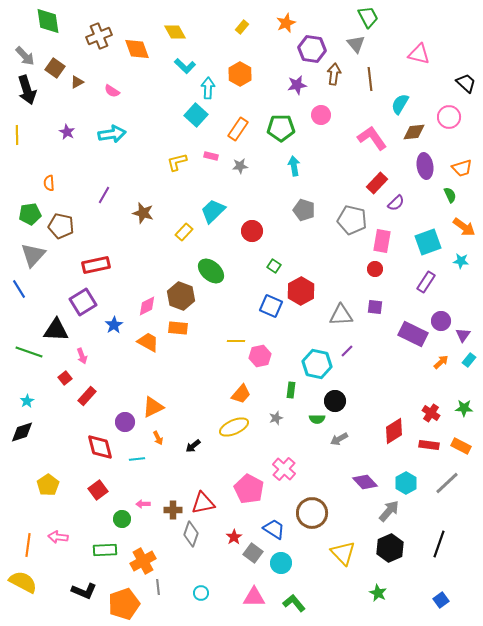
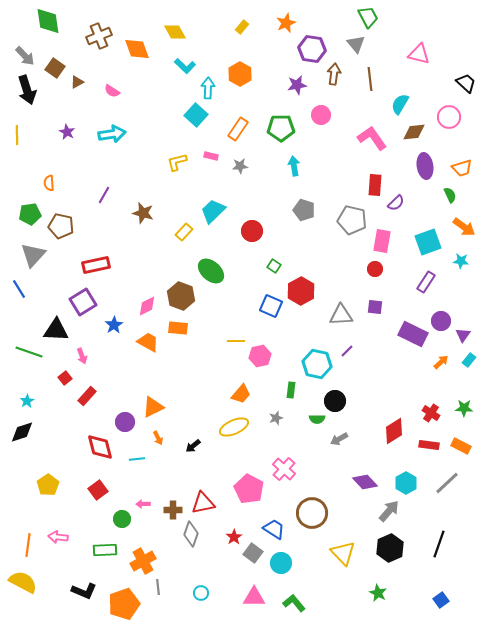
red rectangle at (377, 183): moved 2 px left, 2 px down; rotated 40 degrees counterclockwise
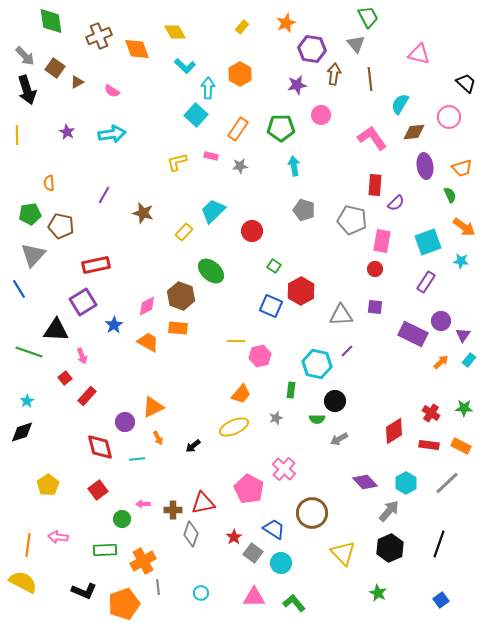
green diamond at (48, 21): moved 3 px right
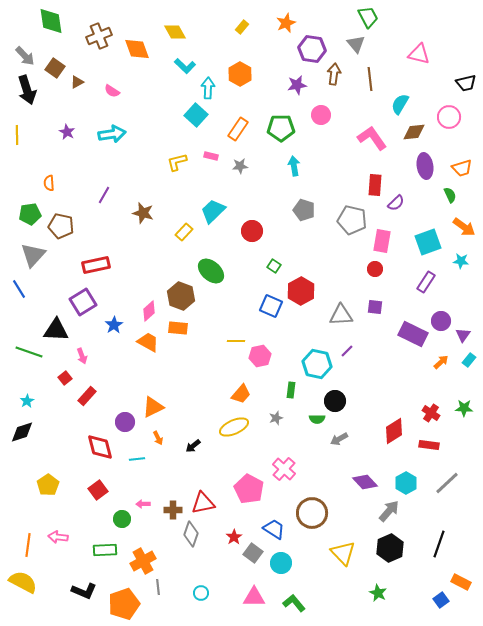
black trapezoid at (466, 83): rotated 125 degrees clockwise
pink diamond at (147, 306): moved 2 px right, 5 px down; rotated 15 degrees counterclockwise
orange rectangle at (461, 446): moved 136 px down
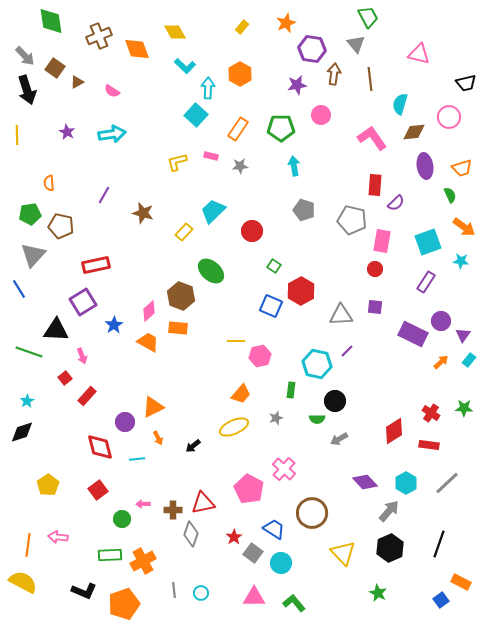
cyan semicircle at (400, 104): rotated 15 degrees counterclockwise
green rectangle at (105, 550): moved 5 px right, 5 px down
gray line at (158, 587): moved 16 px right, 3 px down
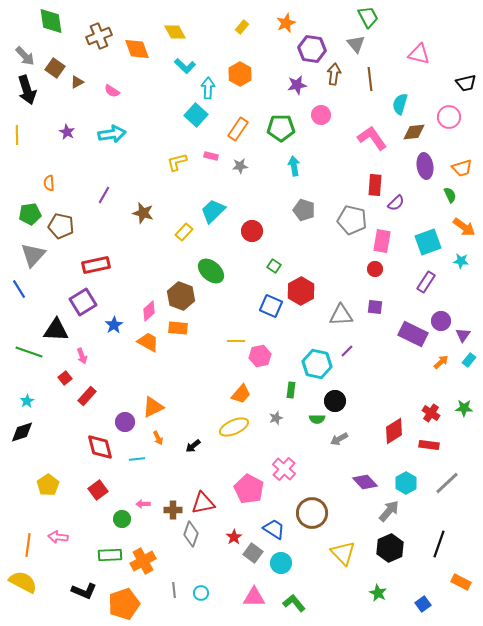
blue square at (441, 600): moved 18 px left, 4 px down
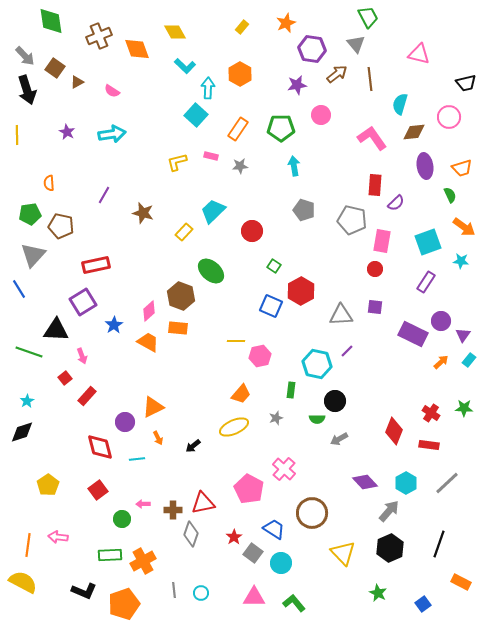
brown arrow at (334, 74): moved 3 px right; rotated 45 degrees clockwise
red diamond at (394, 431): rotated 36 degrees counterclockwise
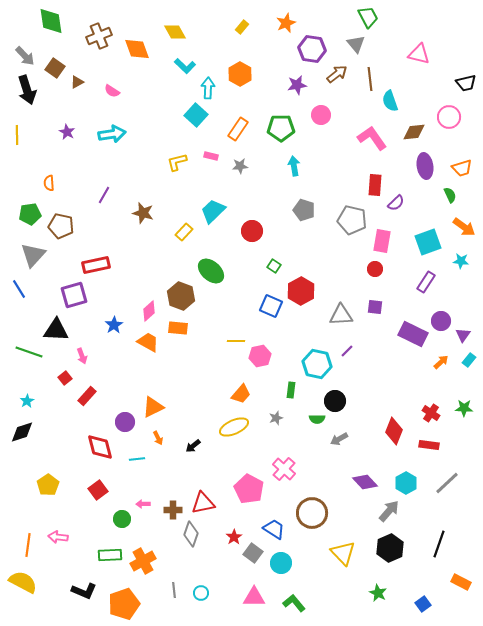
cyan semicircle at (400, 104): moved 10 px left, 3 px up; rotated 35 degrees counterclockwise
purple square at (83, 302): moved 9 px left, 7 px up; rotated 16 degrees clockwise
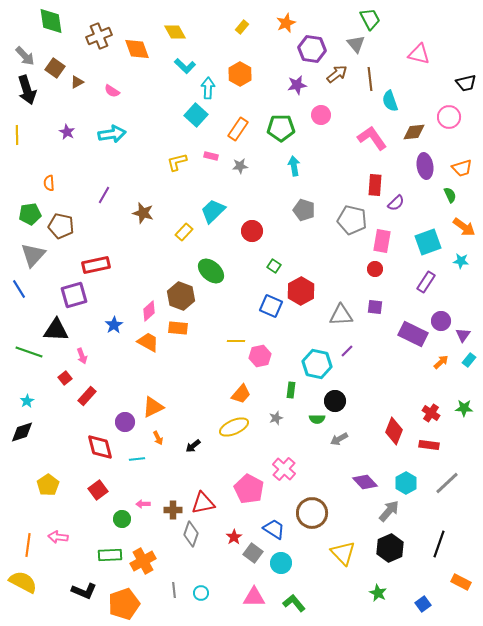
green trapezoid at (368, 17): moved 2 px right, 2 px down
